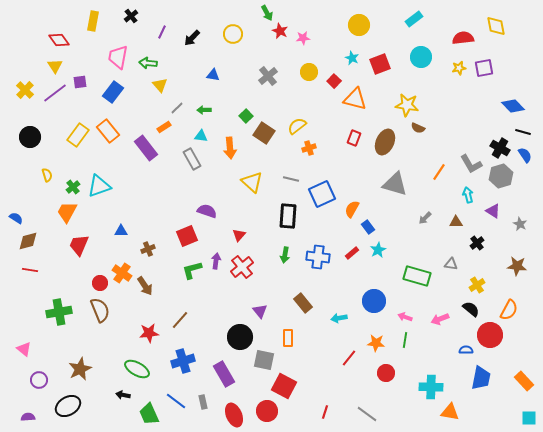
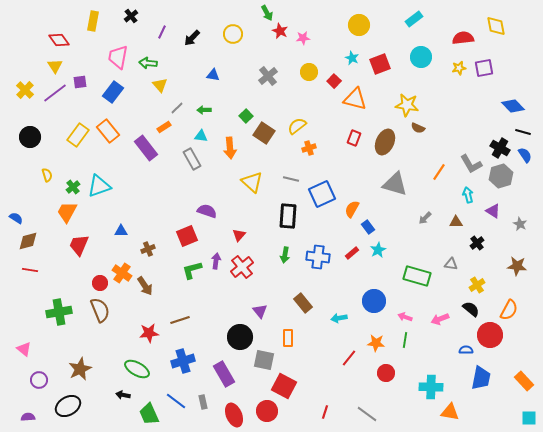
brown line at (180, 320): rotated 30 degrees clockwise
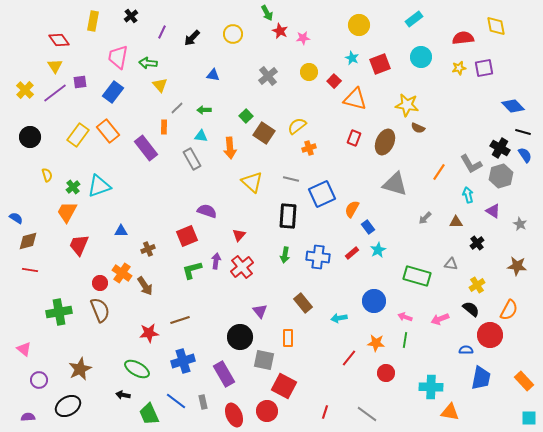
orange rectangle at (164, 127): rotated 56 degrees counterclockwise
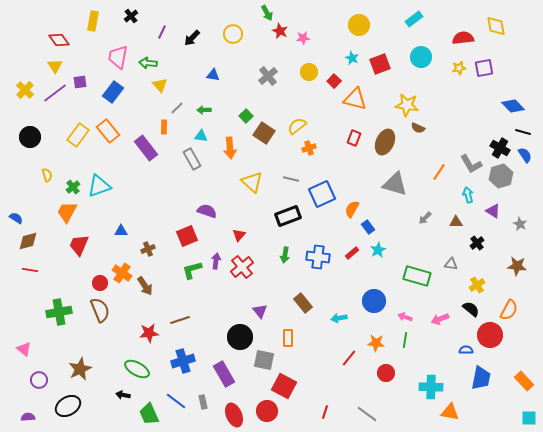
black rectangle at (288, 216): rotated 65 degrees clockwise
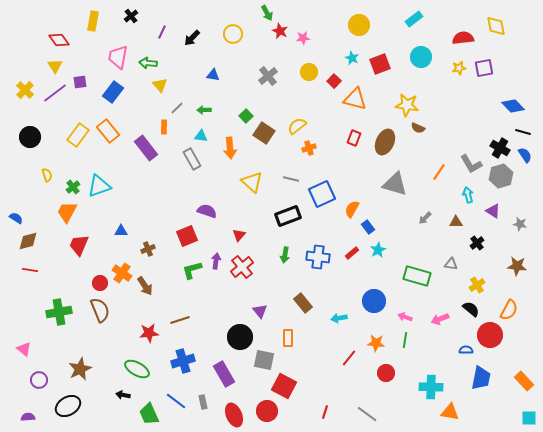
gray star at (520, 224): rotated 16 degrees counterclockwise
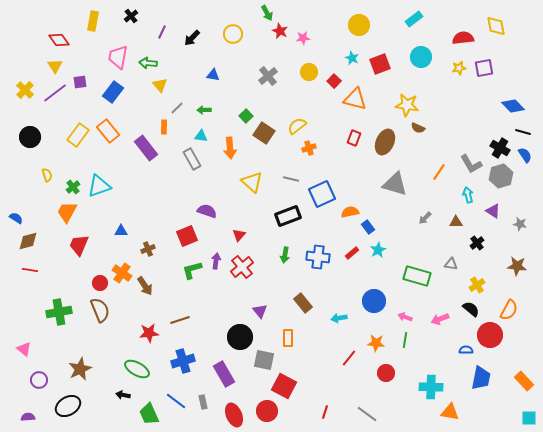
orange semicircle at (352, 209): moved 2 px left, 3 px down; rotated 48 degrees clockwise
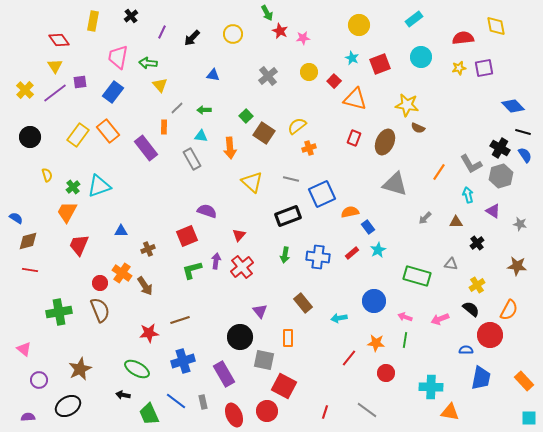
gray line at (367, 414): moved 4 px up
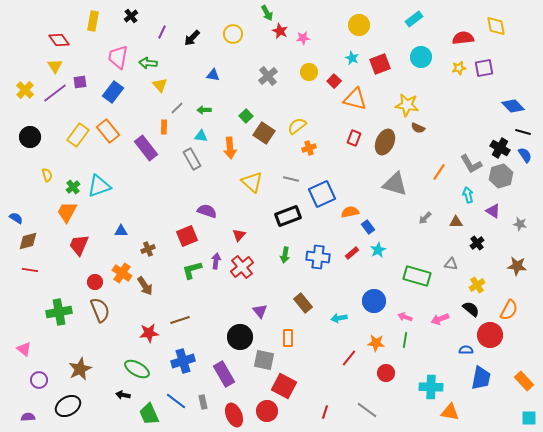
red circle at (100, 283): moved 5 px left, 1 px up
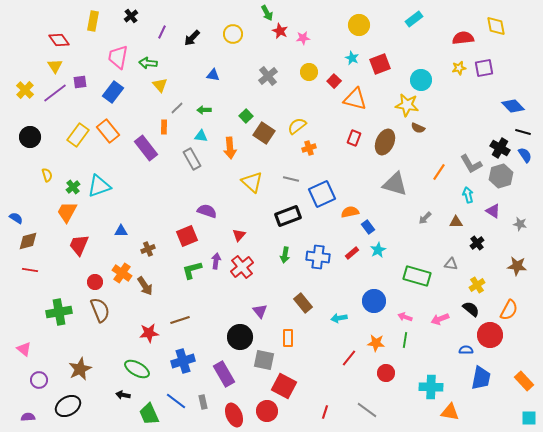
cyan circle at (421, 57): moved 23 px down
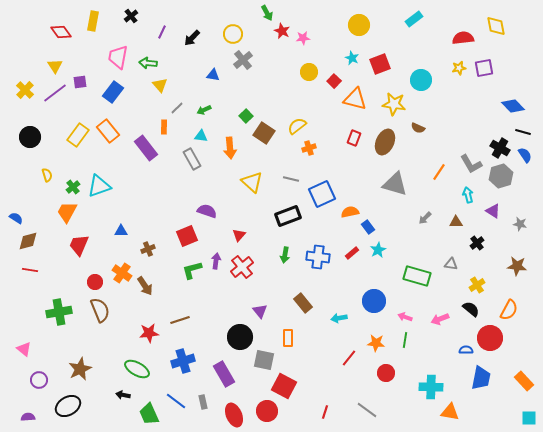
red star at (280, 31): moved 2 px right
red diamond at (59, 40): moved 2 px right, 8 px up
gray cross at (268, 76): moved 25 px left, 16 px up
yellow star at (407, 105): moved 13 px left, 1 px up
green arrow at (204, 110): rotated 24 degrees counterclockwise
red circle at (490, 335): moved 3 px down
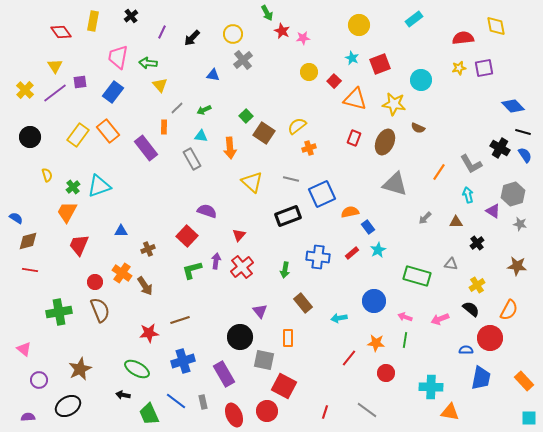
gray hexagon at (501, 176): moved 12 px right, 18 px down
red square at (187, 236): rotated 25 degrees counterclockwise
green arrow at (285, 255): moved 15 px down
